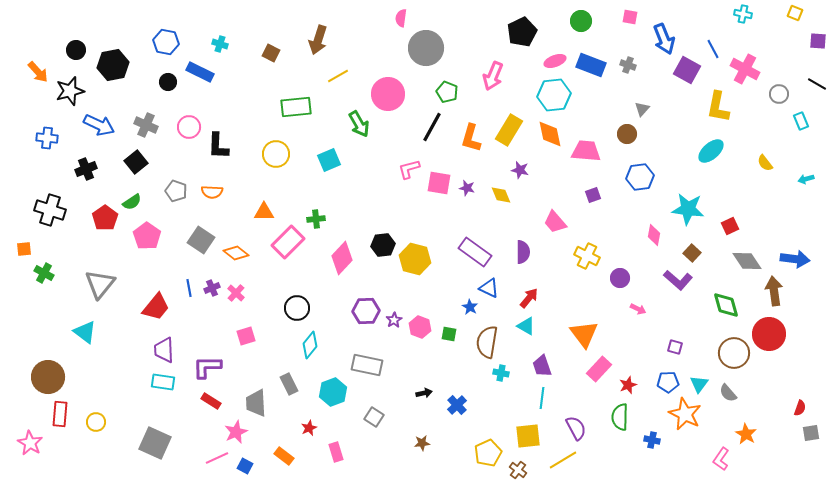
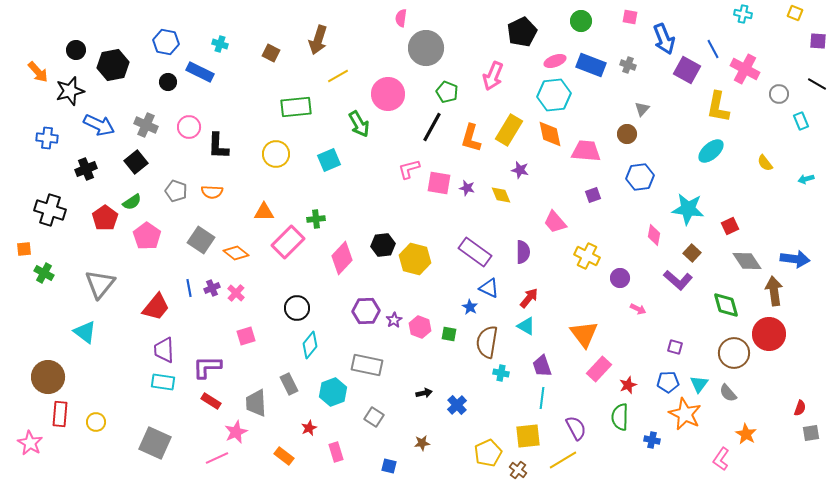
blue square at (245, 466): moved 144 px right; rotated 14 degrees counterclockwise
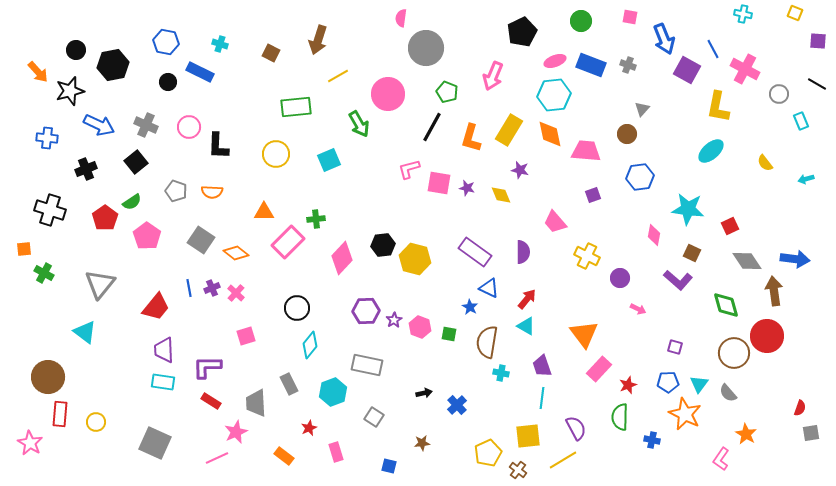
brown square at (692, 253): rotated 18 degrees counterclockwise
red arrow at (529, 298): moved 2 px left, 1 px down
red circle at (769, 334): moved 2 px left, 2 px down
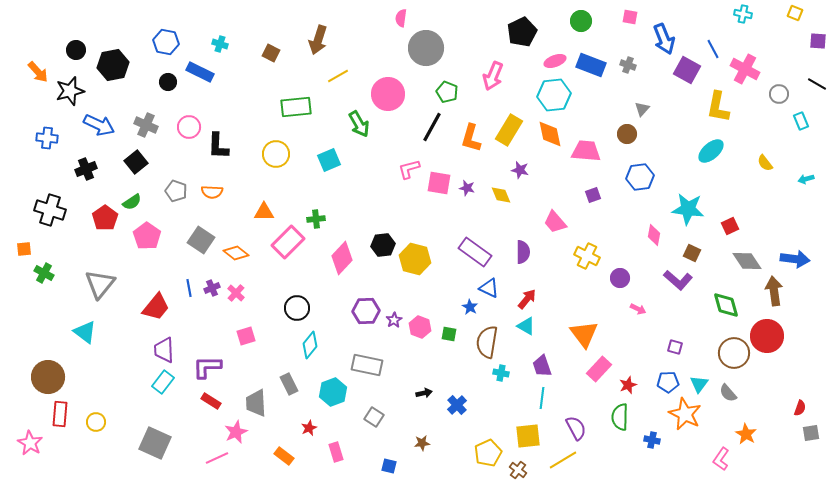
cyan rectangle at (163, 382): rotated 60 degrees counterclockwise
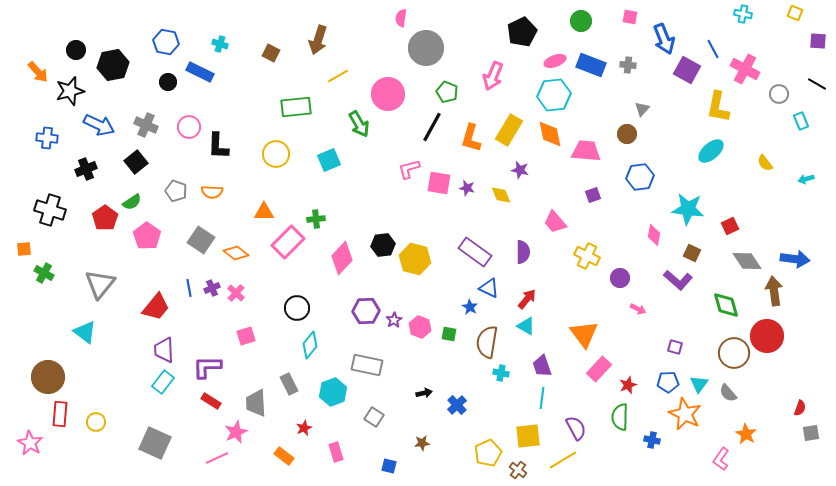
gray cross at (628, 65): rotated 14 degrees counterclockwise
red star at (309, 428): moved 5 px left
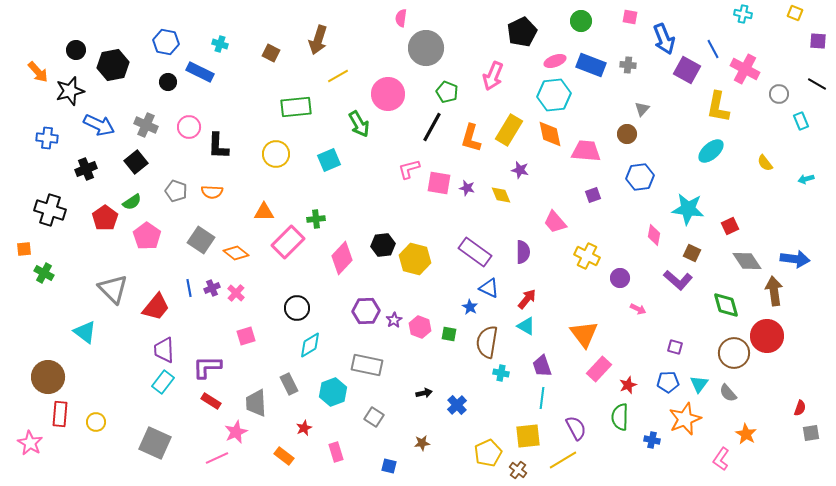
gray triangle at (100, 284): moved 13 px right, 5 px down; rotated 24 degrees counterclockwise
cyan diamond at (310, 345): rotated 20 degrees clockwise
orange star at (685, 414): moved 5 px down; rotated 24 degrees clockwise
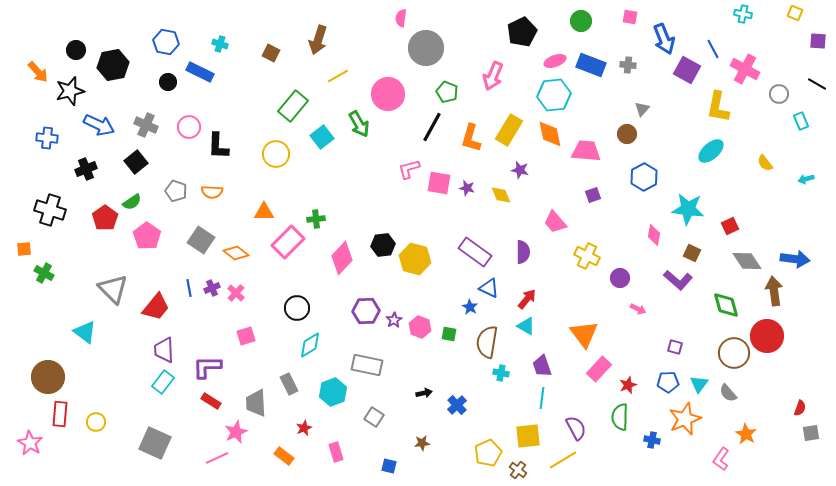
green rectangle at (296, 107): moved 3 px left, 1 px up; rotated 44 degrees counterclockwise
cyan square at (329, 160): moved 7 px left, 23 px up; rotated 15 degrees counterclockwise
blue hexagon at (640, 177): moved 4 px right; rotated 20 degrees counterclockwise
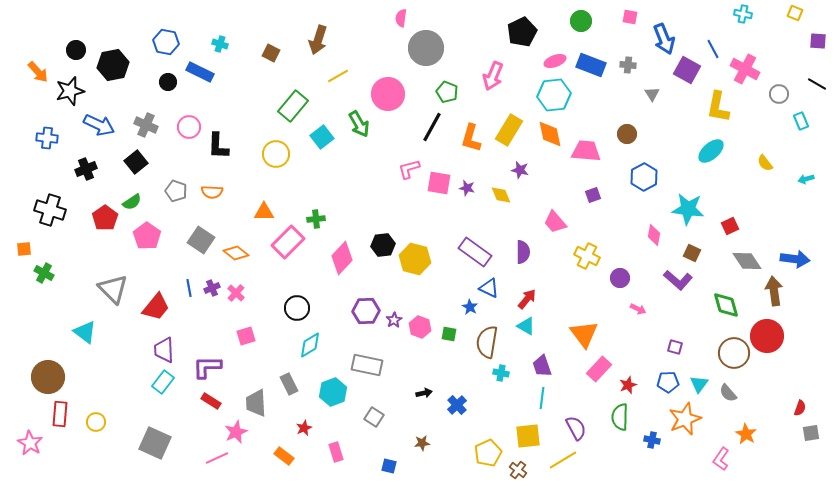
gray triangle at (642, 109): moved 10 px right, 15 px up; rotated 14 degrees counterclockwise
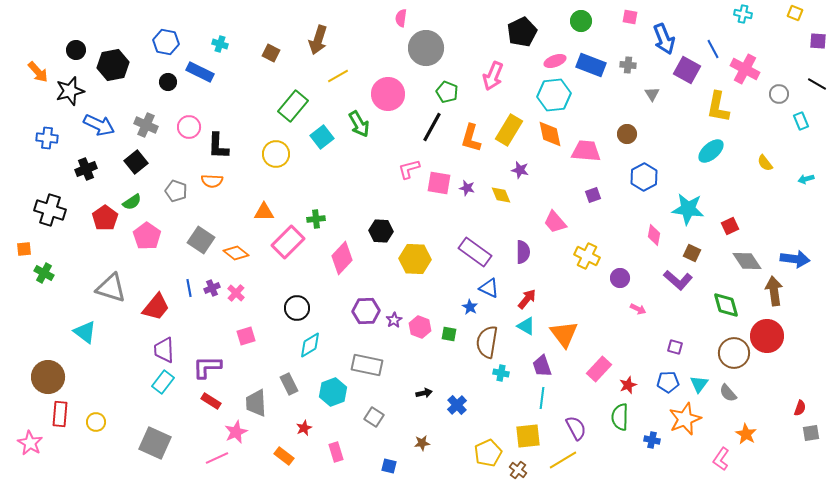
orange semicircle at (212, 192): moved 11 px up
black hexagon at (383, 245): moved 2 px left, 14 px up; rotated 10 degrees clockwise
yellow hexagon at (415, 259): rotated 12 degrees counterclockwise
gray triangle at (113, 289): moved 2 px left, 1 px up; rotated 28 degrees counterclockwise
orange triangle at (584, 334): moved 20 px left
